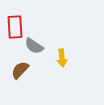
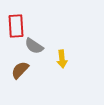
red rectangle: moved 1 px right, 1 px up
yellow arrow: moved 1 px down
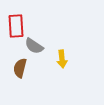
brown semicircle: moved 2 px up; rotated 30 degrees counterclockwise
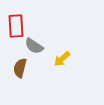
yellow arrow: rotated 54 degrees clockwise
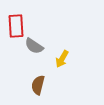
yellow arrow: rotated 18 degrees counterclockwise
brown semicircle: moved 18 px right, 17 px down
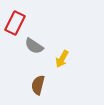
red rectangle: moved 1 px left, 3 px up; rotated 30 degrees clockwise
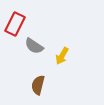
red rectangle: moved 1 px down
yellow arrow: moved 3 px up
